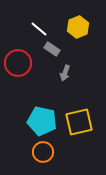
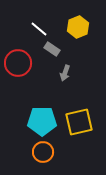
cyan pentagon: rotated 12 degrees counterclockwise
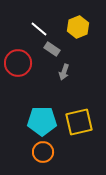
gray arrow: moved 1 px left, 1 px up
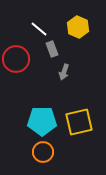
yellow hexagon: rotated 15 degrees counterclockwise
gray rectangle: rotated 35 degrees clockwise
red circle: moved 2 px left, 4 px up
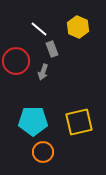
red circle: moved 2 px down
gray arrow: moved 21 px left
cyan pentagon: moved 9 px left
